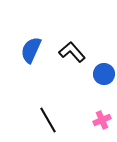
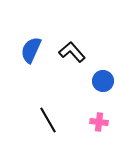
blue circle: moved 1 px left, 7 px down
pink cross: moved 3 px left, 2 px down; rotated 30 degrees clockwise
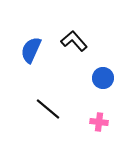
black L-shape: moved 2 px right, 11 px up
blue circle: moved 3 px up
black line: moved 11 px up; rotated 20 degrees counterclockwise
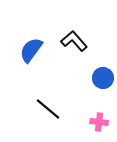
blue semicircle: rotated 12 degrees clockwise
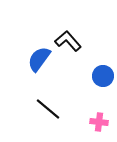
black L-shape: moved 6 px left
blue semicircle: moved 8 px right, 9 px down
blue circle: moved 2 px up
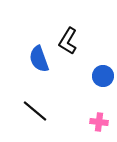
black L-shape: rotated 108 degrees counterclockwise
blue semicircle: rotated 56 degrees counterclockwise
black line: moved 13 px left, 2 px down
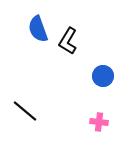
blue semicircle: moved 1 px left, 30 px up
black line: moved 10 px left
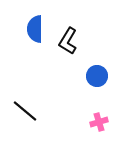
blue semicircle: moved 3 px left; rotated 20 degrees clockwise
blue circle: moved 6 px left
pink cross: rotated 24 degrees counterclockwise
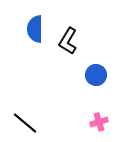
blue circle: moved 1 px left, 1 px up
black line: moved 12 px down
